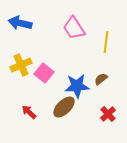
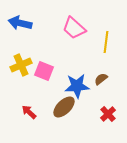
pink trapezoid: rotated 15 degrees counterclockwise
pink square: moved 2 px up; rotated 18 degrees counterclockwise
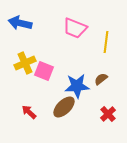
pink trapezoid: moved 1 px right; rotated 20 degrees counterclockwise
yellow cross: moved 4 px right, 2 px up
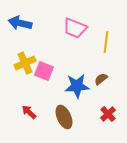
brown ellipse: moved 10 px down; rotated 70 degrees counterclockwise
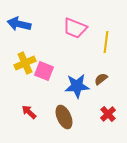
blue arrow: moved 1 px left, 1 px down
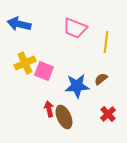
red arrow: moved 20 px right, 3 px up; rotated 35 degrees clockwise
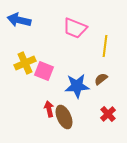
blue arrow: moved 4 px up
yellow line: moved 1 px left, 4 px down
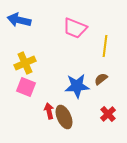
pink square: moved 18 px left, 16 px down
red arrow: moved 2 px down
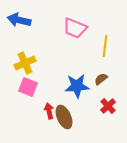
pink square: moved 2 px right
red cross: moved 8 px up
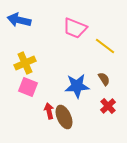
yellow line: rotated 60 degrees counterclockwise
brown semicircle: moved 3 px right; rotated 96 degrees clockwise
